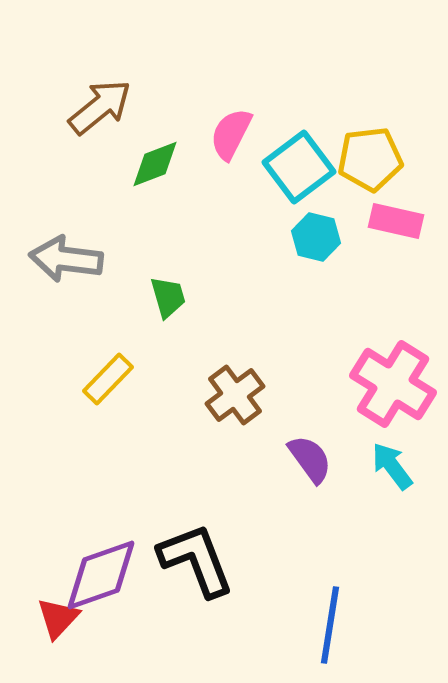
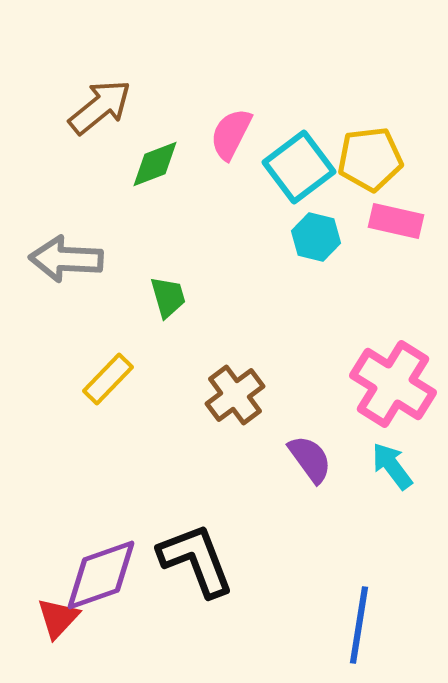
gray arrow: rotated 4 degrees counterclockwise
blue line: moved 29 px right
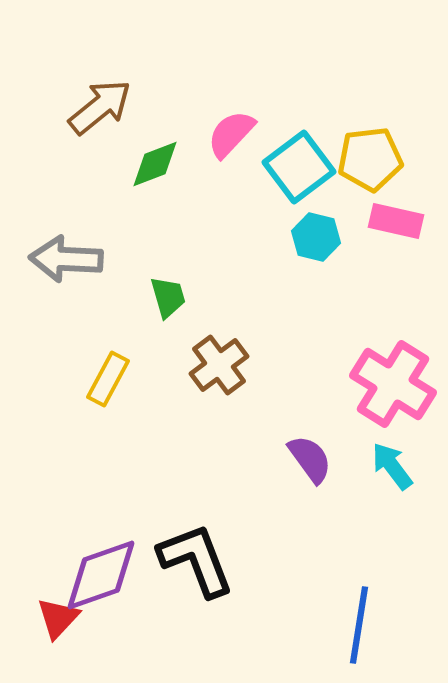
pink semicircle: rotated 16 degrees clockwise
yellow rectangle: rotated 16 degrees counterclockwise
brown cross: moved 16 px left, 30 px up
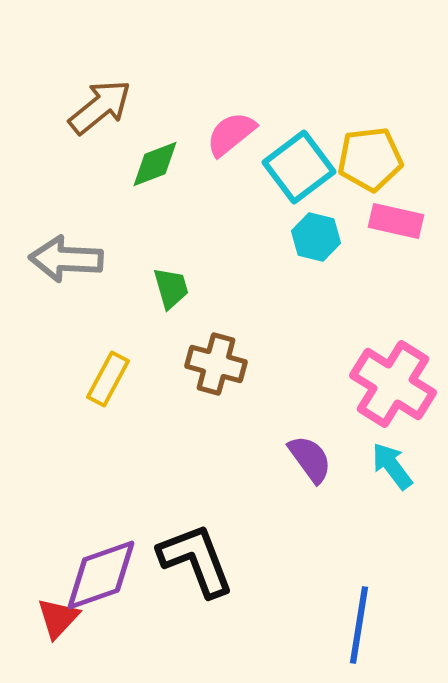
pink semicircle: rotated 8 degrees clockwise
green trapezoid: moved 3 px right, 9 px up
brown cross: moved 3 px left, 1 px up; rotated 38 degrees counterclockwise
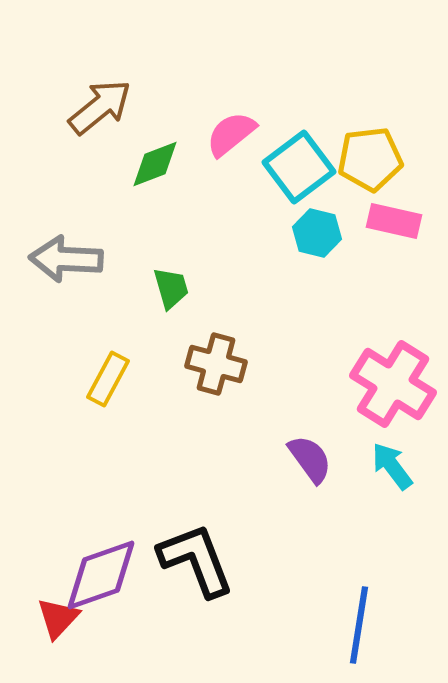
pink rectangle: moved 2 px left
cyan hexagon: moved 1 px right, 4 px up
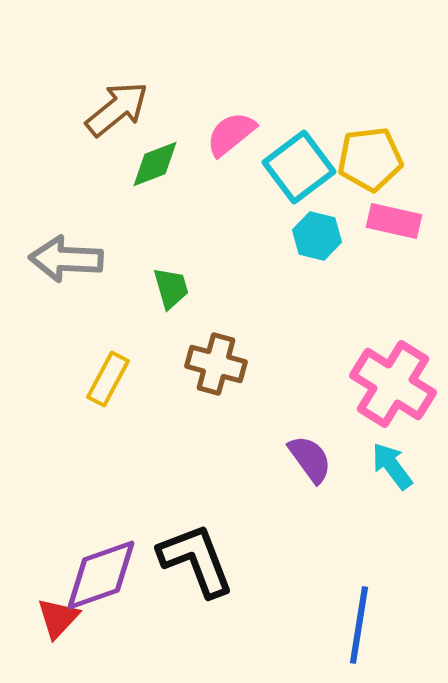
brown arrow: moved 17 px right, 2 px down
cyan hexagon: moved 3 px down
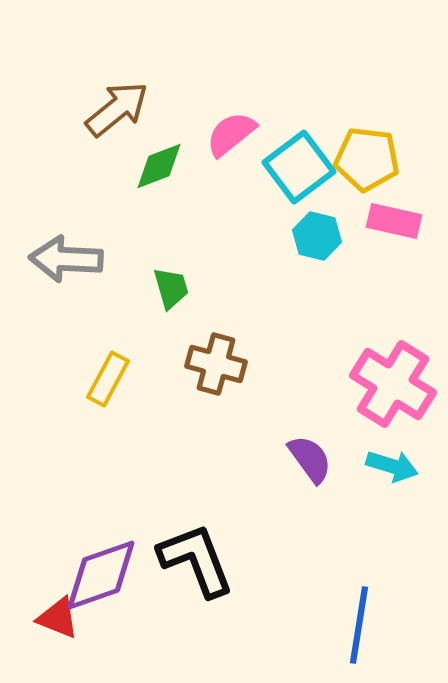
yellow pentagon: moved 3 px left; rotated 14 degrees clockwise
green diamond: moved 4 px right, 2 px down
cyan arrow: rotated 144 degrees clockwise
red triangle: rotated 51 degrees counterclockwise
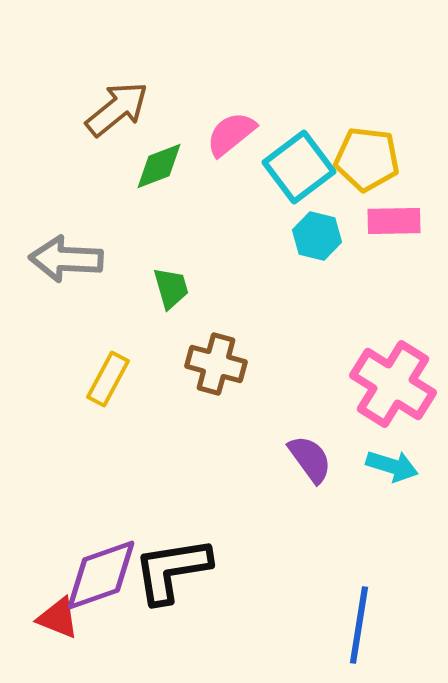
pink rectangle: rotated 14 degrees counterclockwise
black L-shape: moved 24 px left, 10 px down; rotated 78 degrees counterclockwise
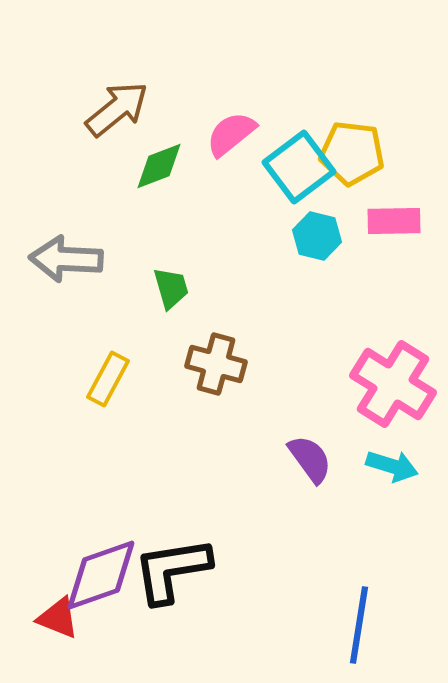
yellow pentagon: moved 15 px left, 6 px up
